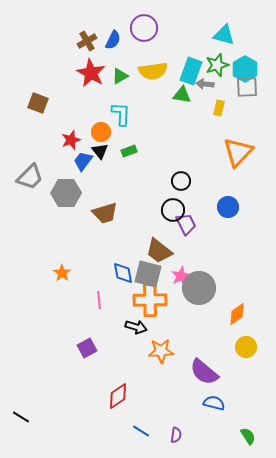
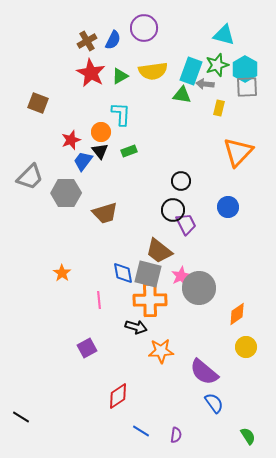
blue semicircle at (214, 403): rotated 40 degrees clockwise
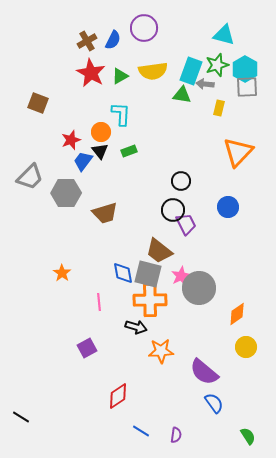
pink line at (99, 300): moved 2 px down
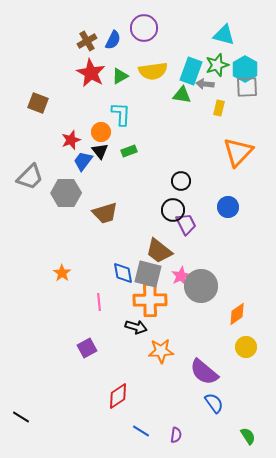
gray circle at (199, 288): moved 2 px right, 2 px up
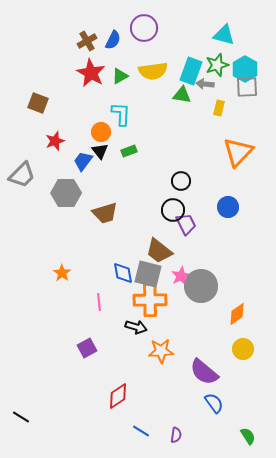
red star at (71, 140): moved 16 px left, 1 px down
gray trapezoid at (30, 177): moved 8 px left, 2 px up
yellow circle at (246, 347): moved 3 px left, 2 px down
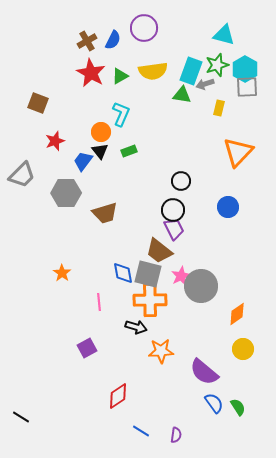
gray arrow at (205, 84): rotated 24 degrees counterclockwise
cyan L-shape at (121, 114): rotated 20 degrees clockwise
purple trapezoid at (186, 224): moved 12 px left, 5 px down
green semicircle at (248, 436): moved 10 px left, 29 px up
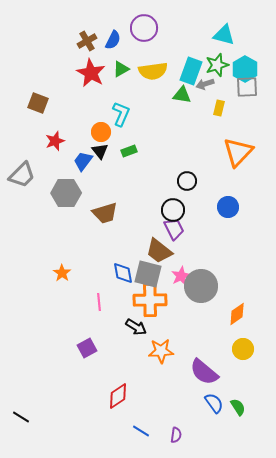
green triangle at (120, 76): moved 1 px right, 7 px up
black circle at (181, 181): moved 6 px right
black arrow at (136, 327): rotated 15 degrees clockwise
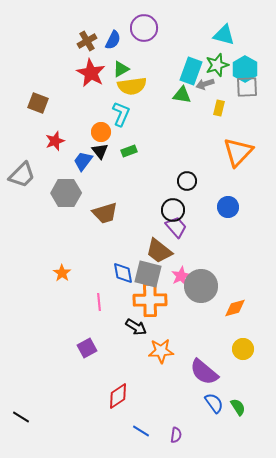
yellow semicircle at (153, 71): moved 21 px left, 15 px down
purple trapezoid at (174, 229): moved 2 px right, 2 px up; rotated 15 degrees counterclockwise
orange diamond at (237, 314): moved 2 px left, 6 px up; rotated 20 degrees clockwise
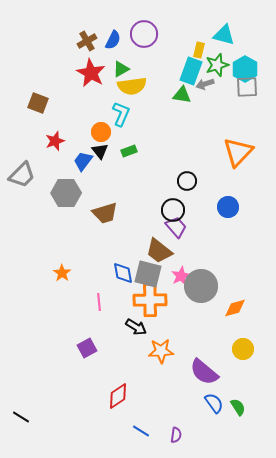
purple circle at (144, 28): moved 6 px down
yellow rectangle at (219, 108): moved 20 px left, 58 px up
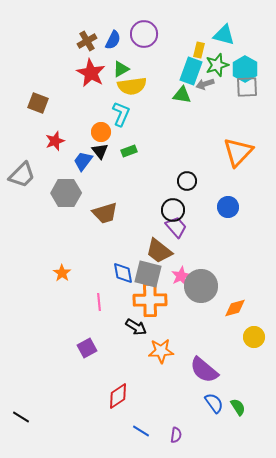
yellow circle at (243, 349): moved 11 px right, 12 px up
purple semicircle at (204, 372): moved 2 px up
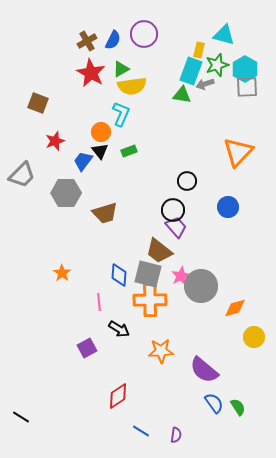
blue diamond at (123, 273): moved 4 px left, 2 px down; rotated 15 degrees clockwise
black arrow at (136, 327): moved 17 px left, 2 px down
